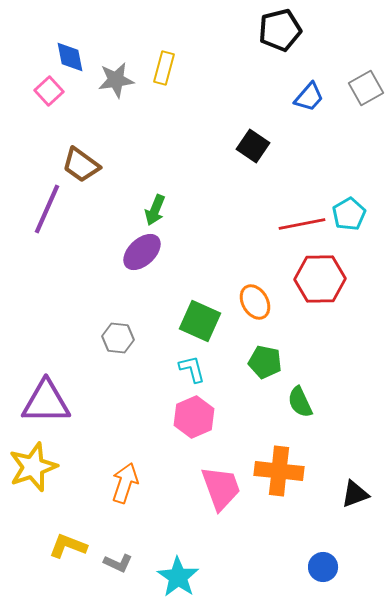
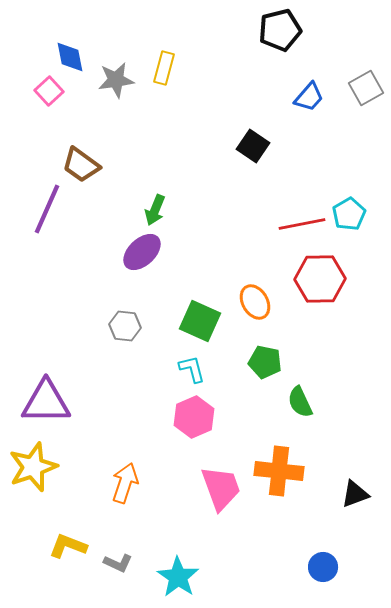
gray hexagon: moved 7 px right, 12 px up
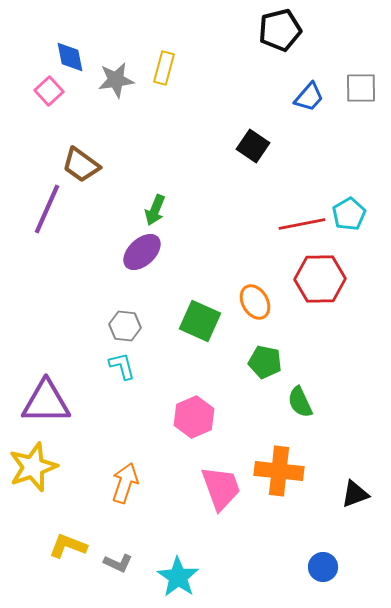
gray square: moved 5 px left; rotated 28 degrees clockwise
cyan L-shape: moved 70 px left, 3 px up
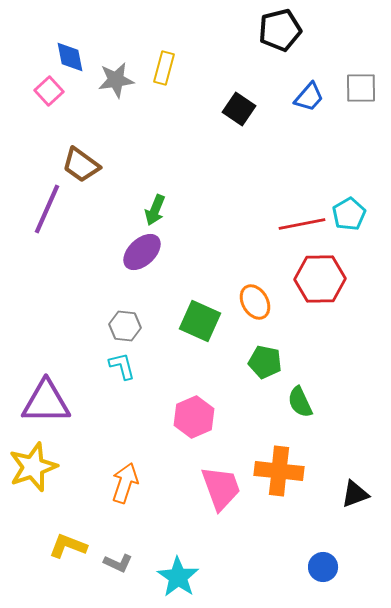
black square: moved 14 px left, 37 px up
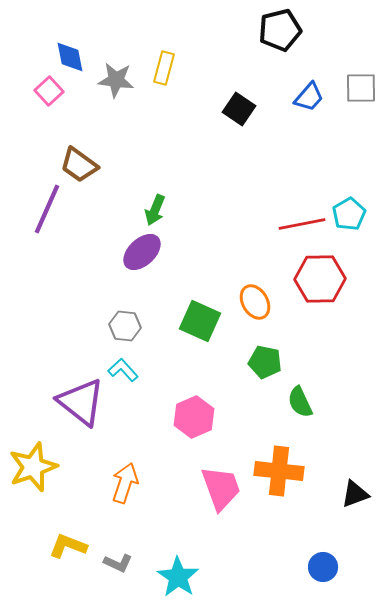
gray star: rotated 15 degrees clockwise
brown trapezoid: moved 2 px left
cyan L-shape: moved 1 px right, 4 px down; rotated 28 degrees counterclockwise
purple triangle: moved 35 px right; rotated 38 degrees clockwise
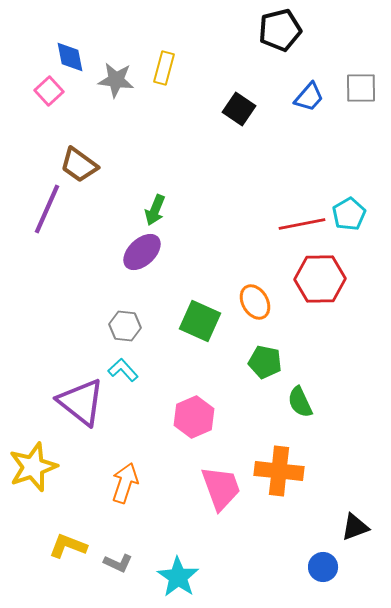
black triangle: moved 33 px down
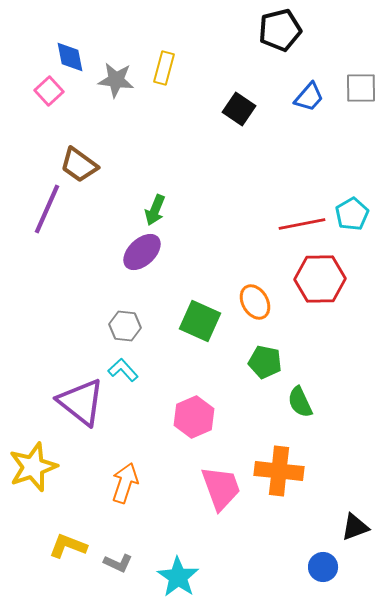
cyan pentagon: moved 3 px right
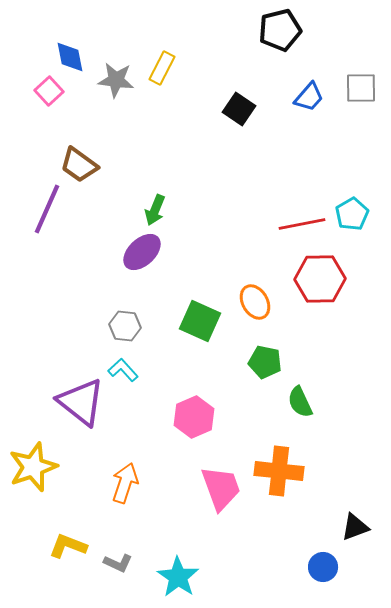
yellow rectangle: moved 2 px left; rotated 12 degrees clockwise
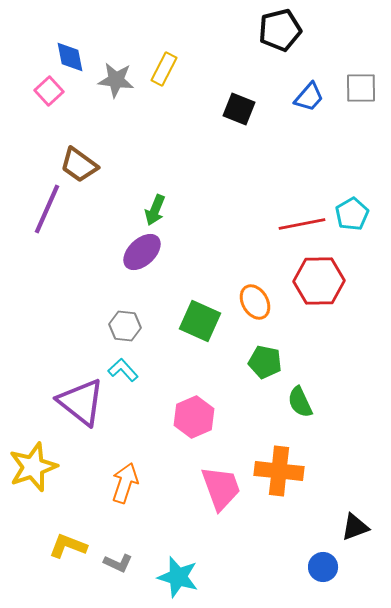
yellow rectangle: moved 2 px right, 1 px down
black square: rotated 12 degrees counterclockwise
red hexagon: moved 1 px left, 2 px down
cyan star: rotated 18 degrees counterclockwise
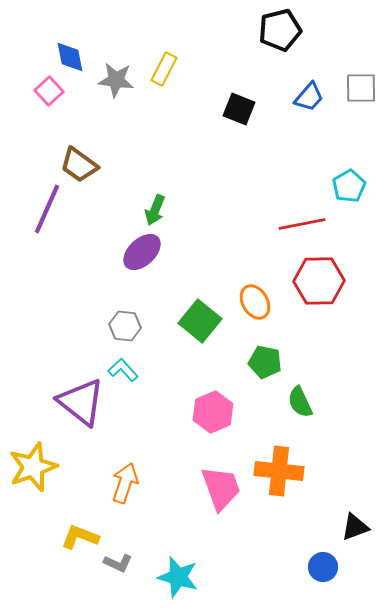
cyan pentagon: moved 3 px left, 28 px up
green square: rotated 15 degrees clockwise
pink hexagon: moved 19 px right, 5 px up
yellow L-shape: moved 12 px right, 9 px up
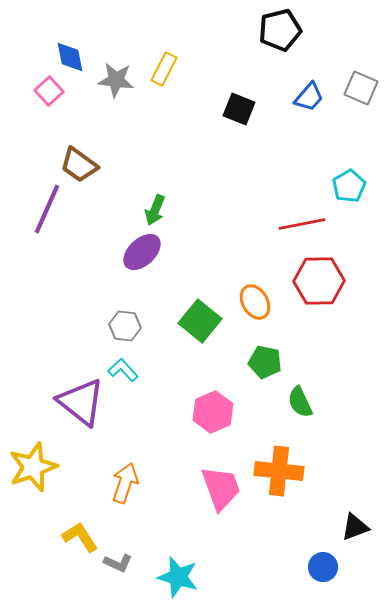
gray square: rotated 24 degrees clockwise
yellow L-shape: rotated 36 degrees clockwise
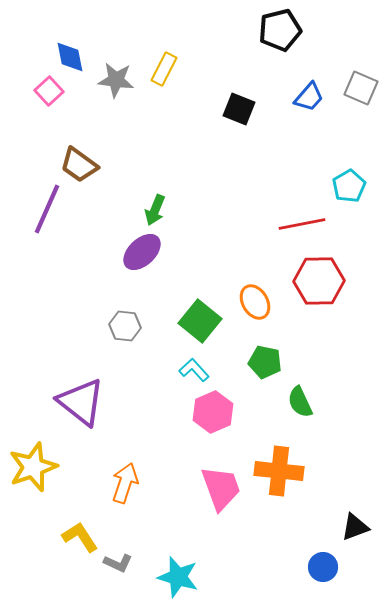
cyan L-shape: moved 71 px right
